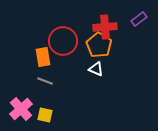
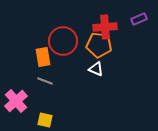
purple rectangle: rotated 14 degrees clockwise
orange pentagon: rotated 25 degrees counterclockwise
pink cross: moved 5 px left, 8 px up
yellow square: moved 5 px down
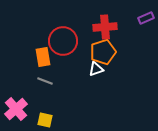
purple rectangle: moved 7 px right, 1 px up
orange pentagon: moved 4 px right, 7 px down; rotated 25 degrees counterclockwise
white triangle: rotated 42 degrees counterclockwise
pink cross: moved 8 px down
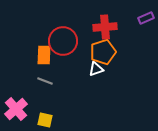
orange rectangle: moved 1 px right, 2 px up; rotated 12 degrees clockwise
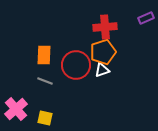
red circle: moved 13 px right, 24 px down
white triangle: moved 6 px right, 1 px down
yellow square: moved 2 px up
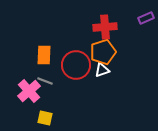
pink cross: moved 13 px right, 18 px up
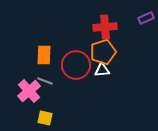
white triangle: rotated 14 degrees clockwise
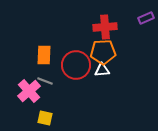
orange pentagon: rotated 15 degrees clockwise
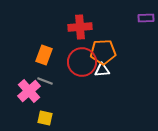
purple rectangle: rotated 21 degrees clockwise
red cross: moved 25 px left
orange rectangle: rotated 18 degrees clockwise
red circle: moved 6 px right, 3 px up
